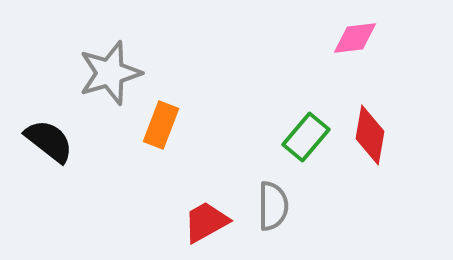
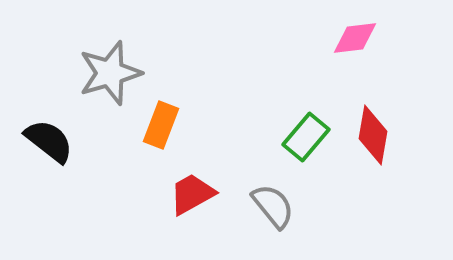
red diamond: moved 3 px right
gray semicircle: rotated 39 degrees counterclockwise
red trapezoid: moved 14 px left, 28 px up
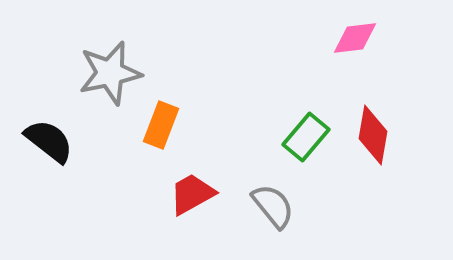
gray star: rotated 4 degrees clockwise
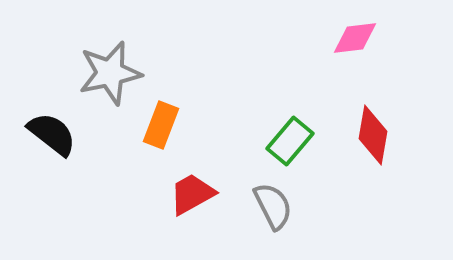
green rectangle: moved 16 px left, 4 px down
black semicircle: moved 3 px right, 7 px up
gray semicircle: rotated 12 degrees clockwise
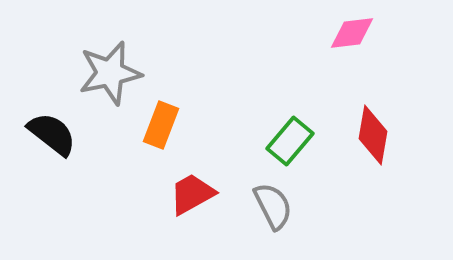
pink diamond: moved 3 px left, 5 px up
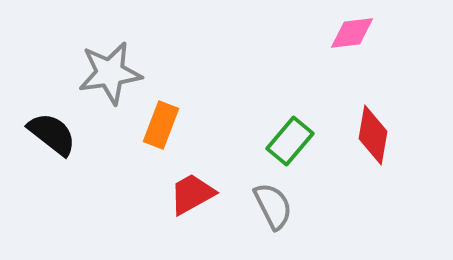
gray star: rotated 4 degrees clockwise
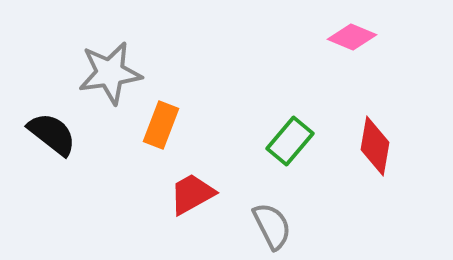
pink diamond: moved 4 px down; rotated 30 degrees clockwise
red diamond: moved 2 px right, 11 px down
gray semicircle: moved 1 px left, 20 px down
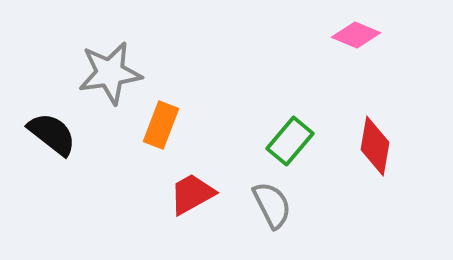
pink diamond: moved 4 px right, 2 px up
gray semicircle: moved 21 px up
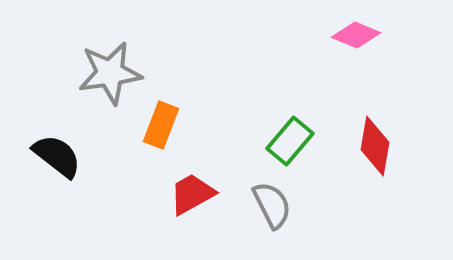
black semicircle: moved 5 px right, 22 px down
